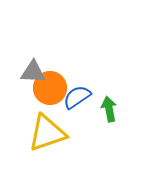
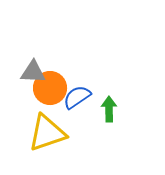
green arrow: rotated 10 degrees clockwise
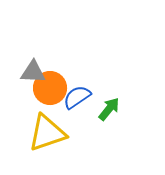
green arrow: rotated 40 degrees clockwise
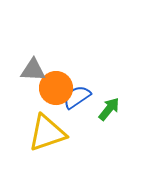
gray triangle: moved 2 px up
orange circle: moved 6 px right
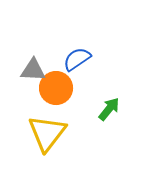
blue semicircle: moved 38 px up
yellow triangle: rotated 33 degrees counterclockwise
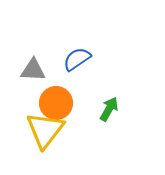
orange circle: moved 15 px down
green arrow: rotated 10 degrees counterclockwise
yellow triangle: moved 2 px left, 3 px up
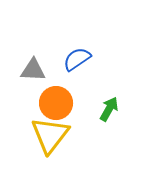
yellow triangle: moved 5 px right, 5 px down
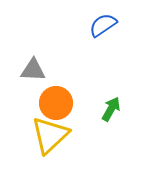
blue semicircle: moved 26 px right, 34 px up
green arrow: moved 2 px right
yellow triangle: rotated 9 degrees clockwise
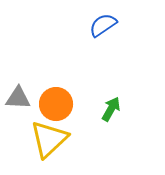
gray triangle: moved 15 px left, 28 px down
orange circle: moved 1 px down
yellow triangle: moved 1 px left, 4 px down
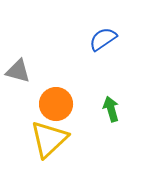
blue semicircle: moved 14 px down
gray triangle: moved 27 px up; rotated 12 degrees clockwise
green arrow: rotated 45 degrees counterclockwise
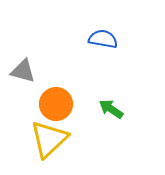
blue semicircle: rotated 44 degrees clockwise
gray triangle: moved 5 px right
green arrow: rotated 40 degrees counterclockwise
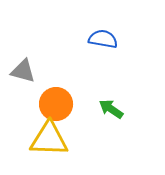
yellow triangle: rotated 45 degrees clockwise
